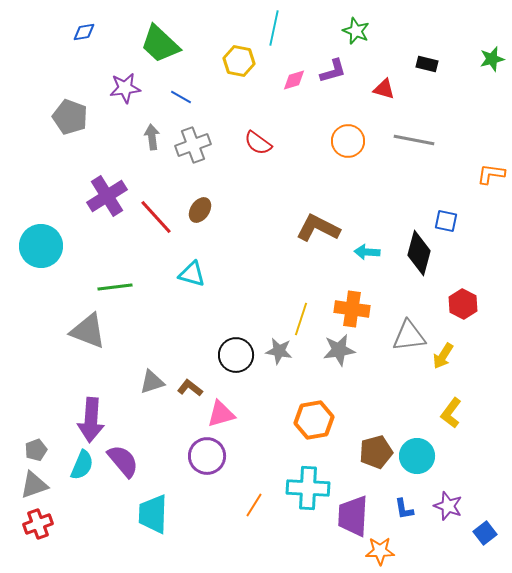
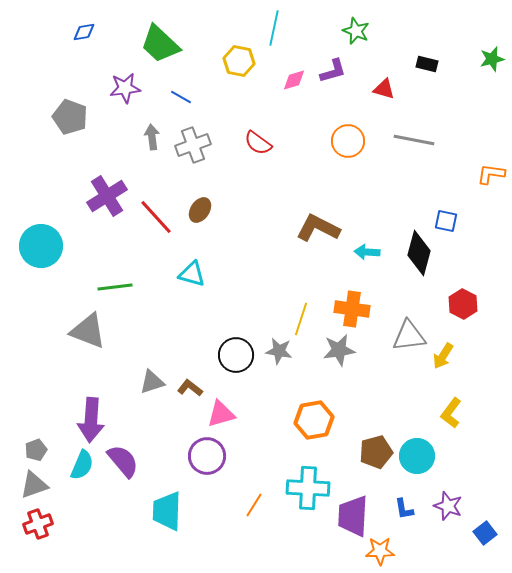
cyan trapezoid at (153, 514): moved 14 px right, 3 px up
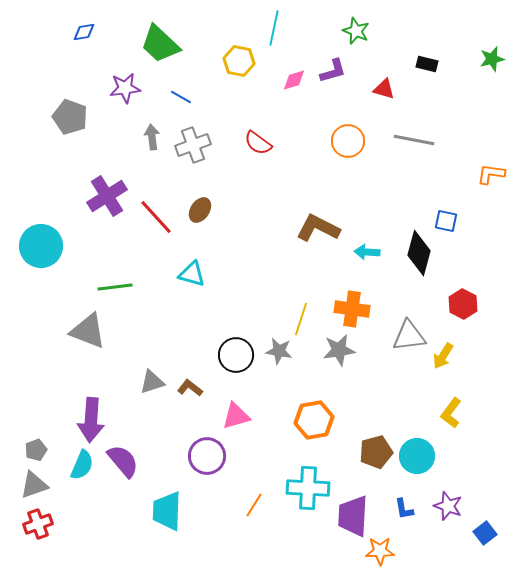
pink triangle at (221, 414): moved 15 px right, 2 px down
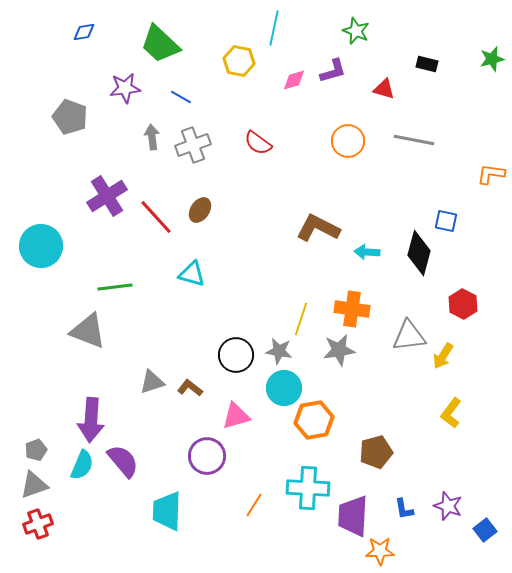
cyan circle at (417, 456): moved 133 px left, 68 px up
blue square at (485, 533): moved 3 px up
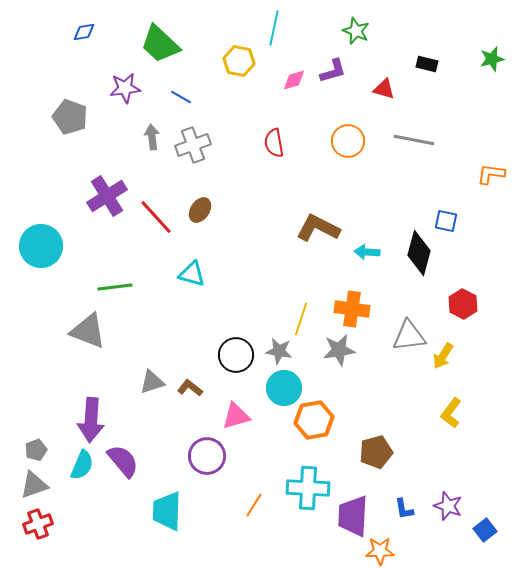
red semicircle at (258, 143): moved 16 px right; rotated 44 degrees clockwise
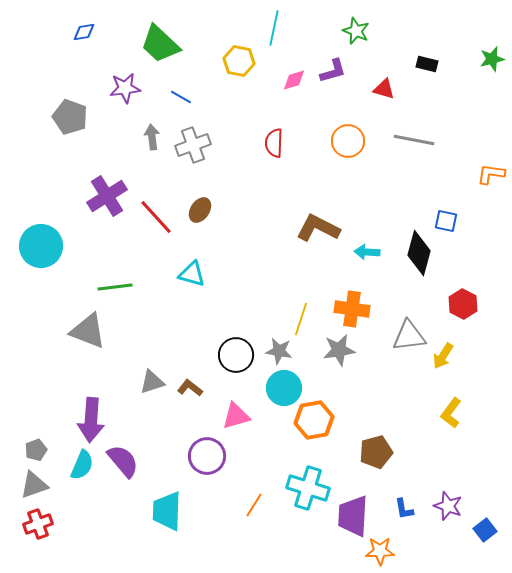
red semicircle at (274, 143): rotated 12 degrees clockwise
cyan cross at (308, 488): rotated 15 degrees clockwise
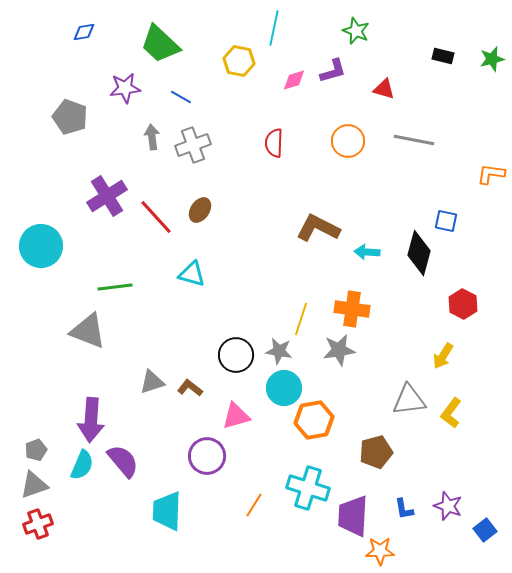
black rectangle at (427, 64): moved 16 px right, 8 px up
gray triangle at (409, 336): moved 64 px down
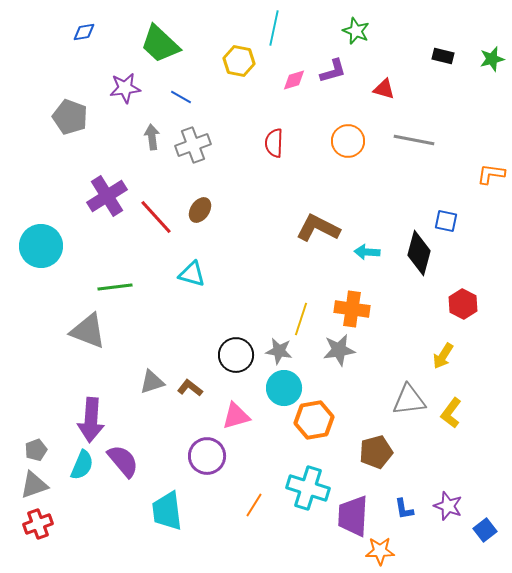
cyan trapezoid at (167, 511): rotated 9 degrees counterclockwise
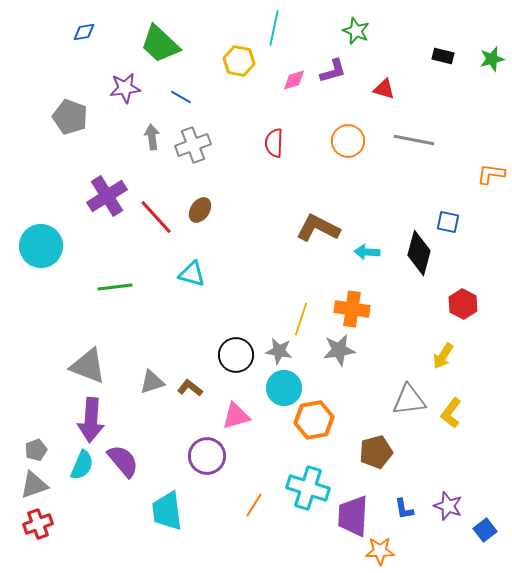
blue square at (446, 221): moved 2 px right, 1 px down
gray triangle at (88, 331): moved 35 px down
